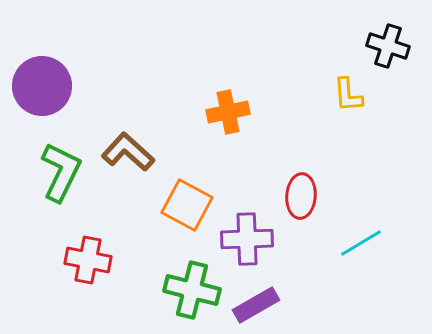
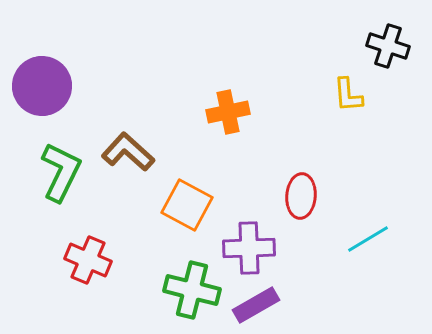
purple cross: moved 2 px right, 9 px down
cyan line: moved 7 px right, 4 px up
red cross: rotated 12 degrees clockwise
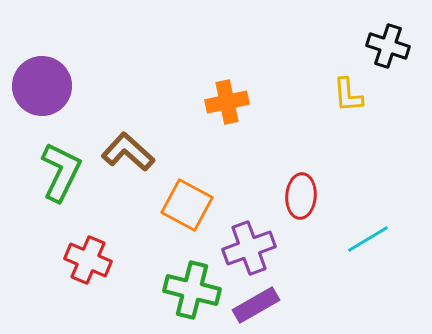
orange cross: moved 1 px left, 10 px up
purple cross: rotated 18 degrees counterclockwise
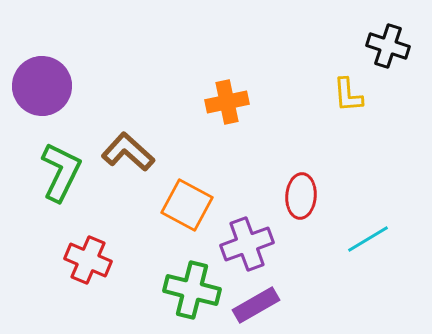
purple cross: moved 2 px left, 4 px up
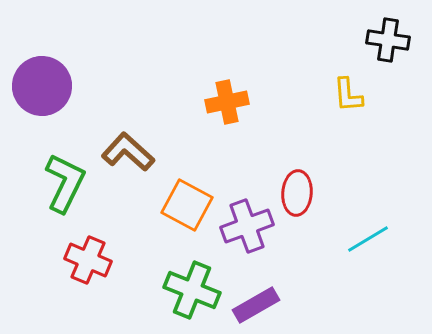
black cross: moved 6 px up; rotated 9 degrees counterclockwise
green L-shape: moved 4 px right, 11 px down
red ellipse: moved 4 px left, 3 px up
purple cross: moved 18 px up
green cross: rotated 8 degrees clockwise
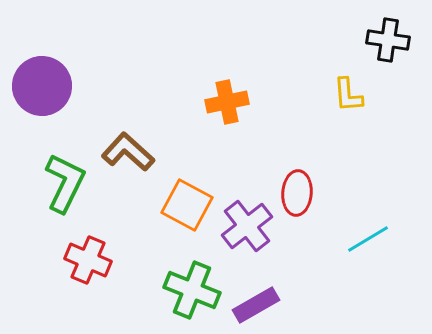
purple cross: rotated 18 degrees counterclockwise
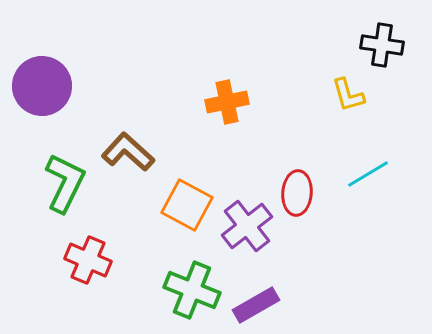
black cross: moved 6 px left, 5 px down
yellow L-shape: rotated 12 degrees counterclockwise
cyan line: moved 65 px up
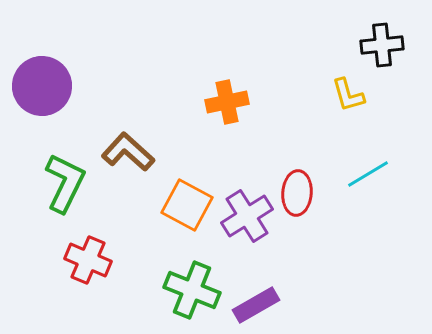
black cross: rotated 15 degrees counterclockwise
purple cross: moved 10 px up; rotated 6 degrees clockwise
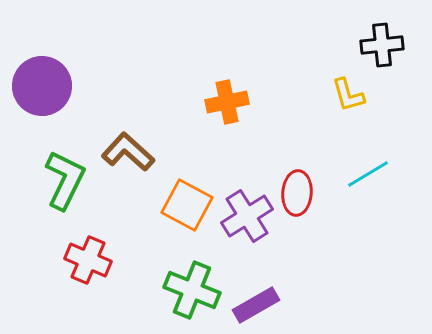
green L-shape: moved 3 px up
